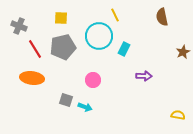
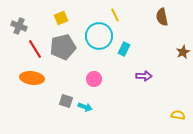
yellow square: rotated 24 degrees counterclockwise
pink circle: moved 1 px right, 1 px up
gray square: moved 1 px down
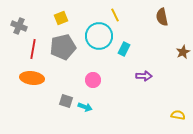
red line: moved 2 px left; rotated 42 degrees clockwise
pink circle: moved 1 px left, 1 px down
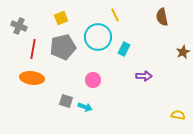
cyan circle: moved 1 px left, 1 px down
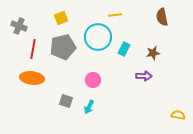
yellow line: rotated 72 degrees counterclockwise
brown star: moved 30 px left, 1 px down; rotated 16 degrees clockwise
cyan arrow: moved 4 px right; rotated 96 degrees clockwise
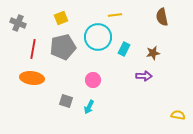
gray cross: moved 1 px left, 3 px up
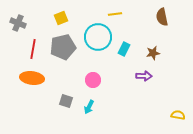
yellow line: moved 1 px up
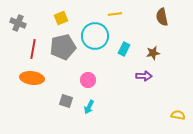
cyan circle: moved 3 px left, 1 px up
pink circle: moved 5 px left
